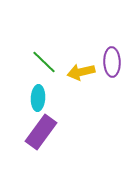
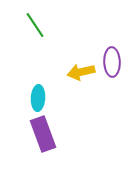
green line: moved 9 px left, 37 px up; rotated 12 degrees clockwise
purple rectangle: moved 2 px right, 2 px down; rotated 56 degrees counterclockwise
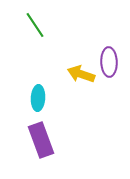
purple ellipse: moved 3 px left
yellow arrow: moved 2 px down; rotated 32 degrees clockwise
purple rectangle: moved 2 px left, 6 px down
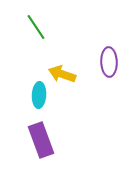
green line: moved 1 px right, 2 px down
yellow arrow: moved 19 px left
cyan ellipse: moved 1 px right, 3 px up
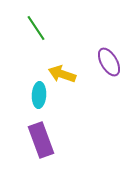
green line: moved 1 px down
purple ellipse: rotated 28 degrees counterclockwise
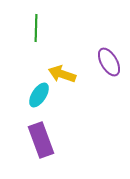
green line: rotated 36 degrees clockwise
cyan ellipse: rotated 30 degrees clockwise
